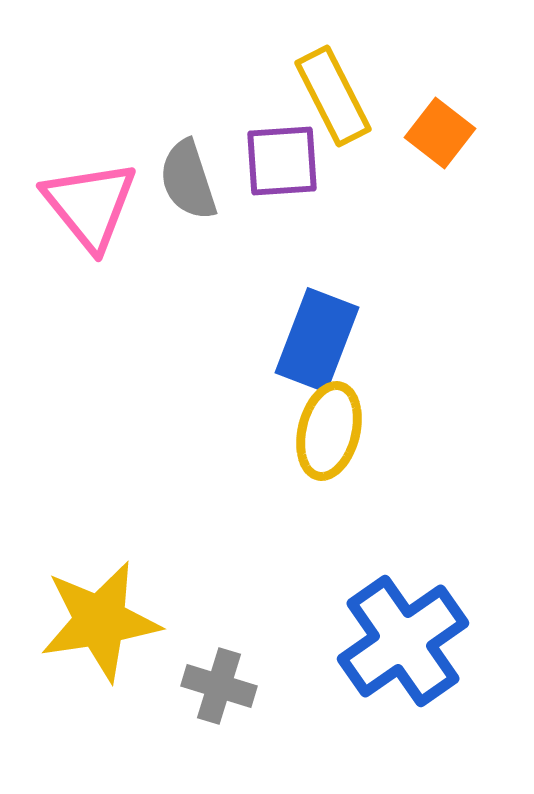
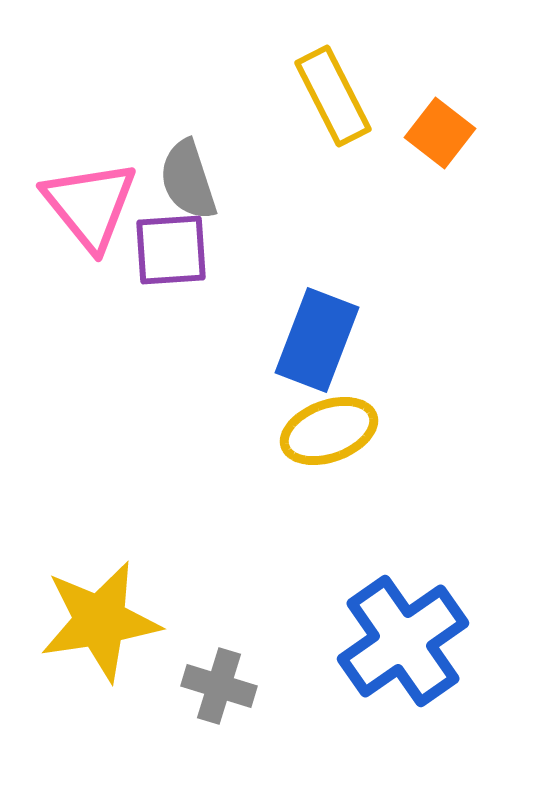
purple square: moved 111 px left, 89 px down
yellow ellipse: rotated 56 degrees clockwise
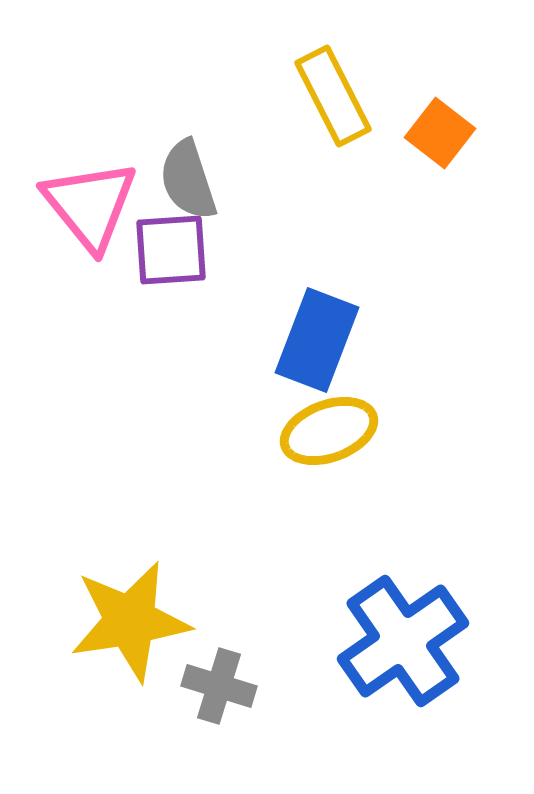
yellow star: moved 30 px right
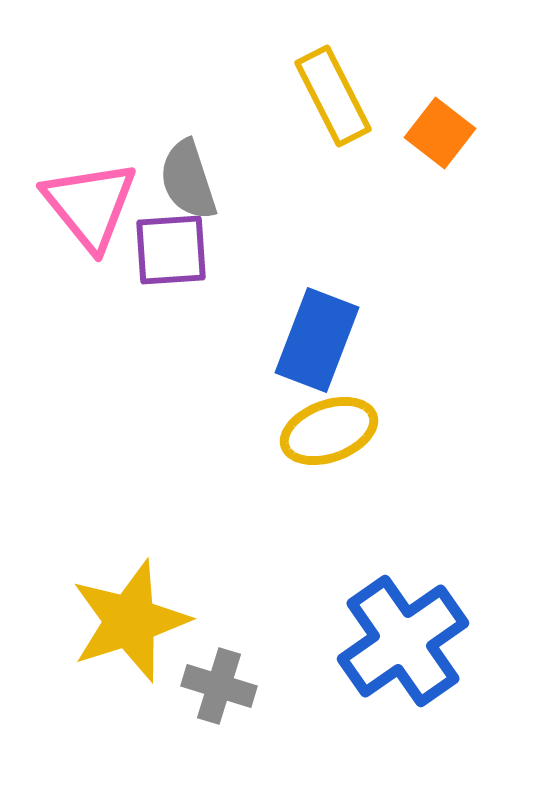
yellow star: rotated 9 degrees counterclockwise
